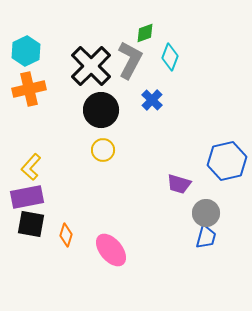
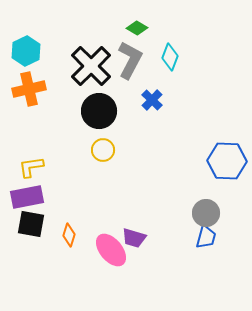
green diamond: moved 8 px left, 5 px up; rotated 50 degrees clockwise
black circle: moved 2 px left, 1 px down
blue hexagon: rotated 15 degrees clockwise
yellow L-shape: rotated 40 degrees clockwise
purple trapezoid: moved 45 px left, 54 px down
orange diamond: moved 3 px right
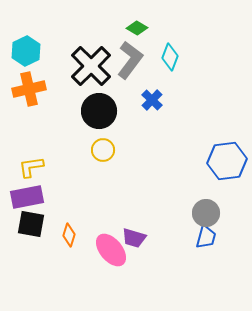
gray L-shape: rotated 9 degrees clockwise
blue hexagon: rotated 9 degrees counterclockwise
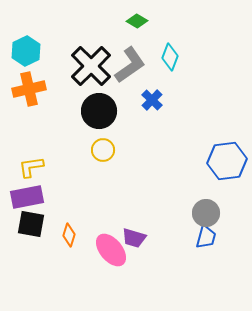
green diamond: moved 7 px up
gray L-shape: moved 5 px down; rotated 18 degrees clockwise
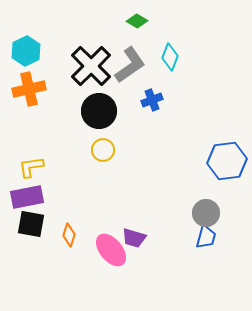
blue cross: rotated 25 degrees clockwise
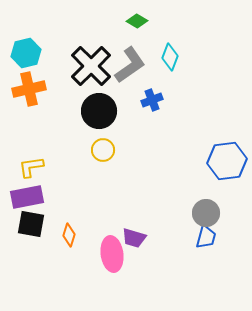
cyan hexagon: moved 2 px down; rotated 12 degrees clockwise
pink ellipse: moved 1 px right, 4 px down; rotated 32 degrees clockwise
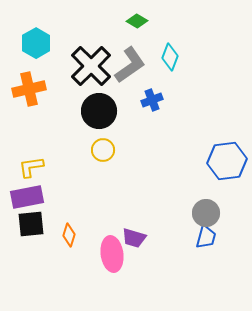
cyan hexagon: moved 10 px right, 10 px up; rotated 16 degrees counterclockwise
black square: rotated 16 degrees counterclockwise
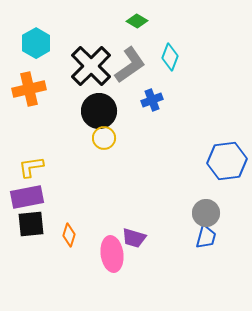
yellow circle: moved 1 px right, 12 px up
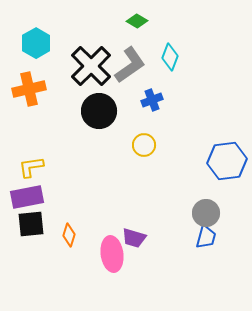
yellow circle: moved 40 px right, 7 px down
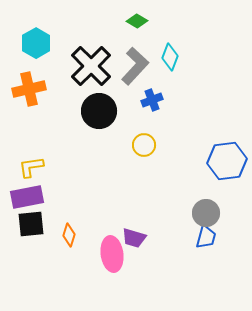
gray L-shape: moved 5 px right, 1 px down; rotated 12 degrees counterclockwise
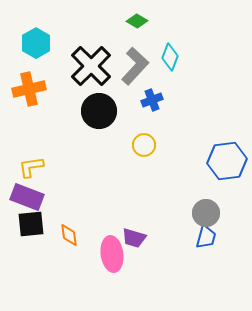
purple rectangle: rotated 32 degrees clockwise
orange diamond: rotated 25 degrees counterclockwise
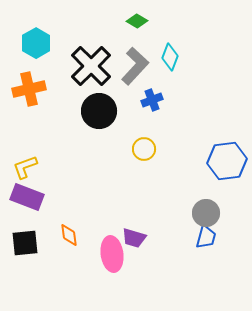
yellow circle: moved 4 px down
yellow L-shape: moved 6 px left; rotated 12 degrees counterclockwise
black square: moved 6 px left, 19 px down
